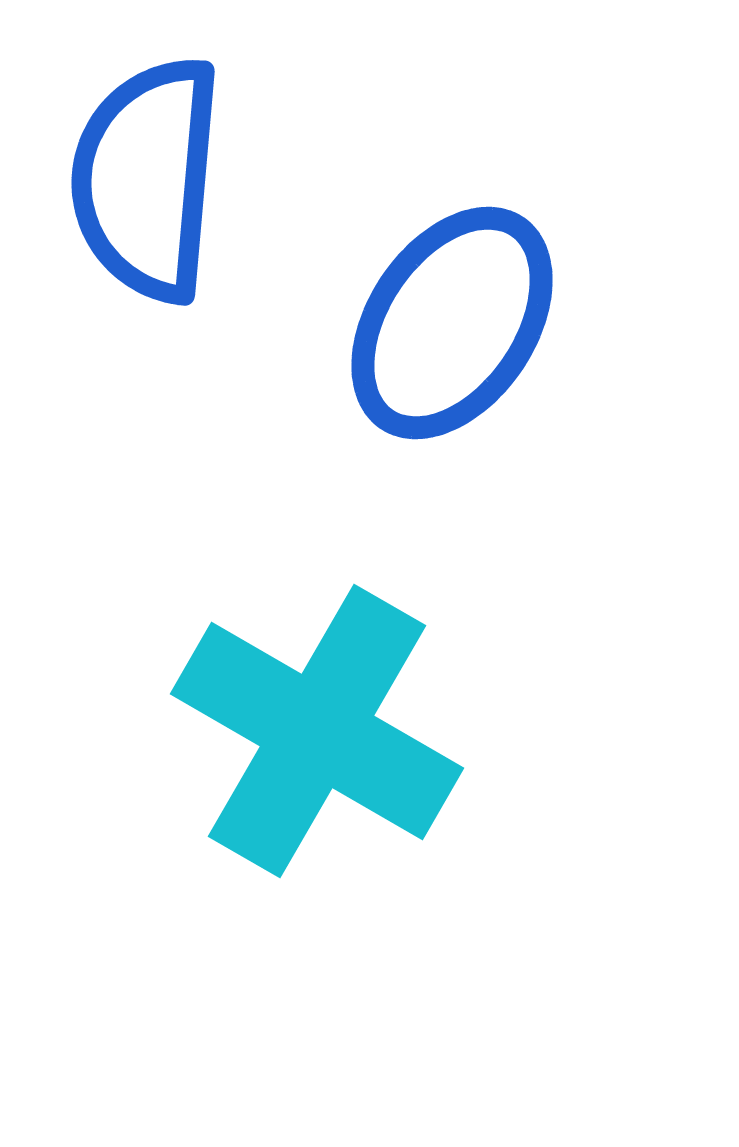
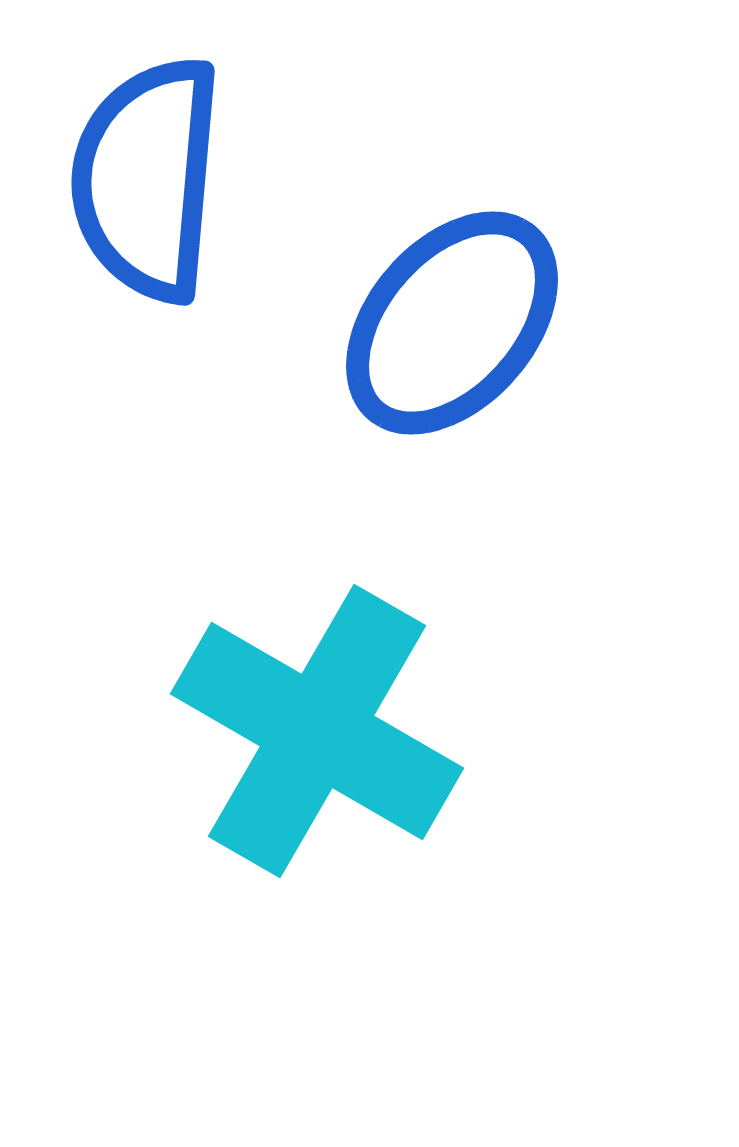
blue ellipse: rotated 7 degrees clockwise
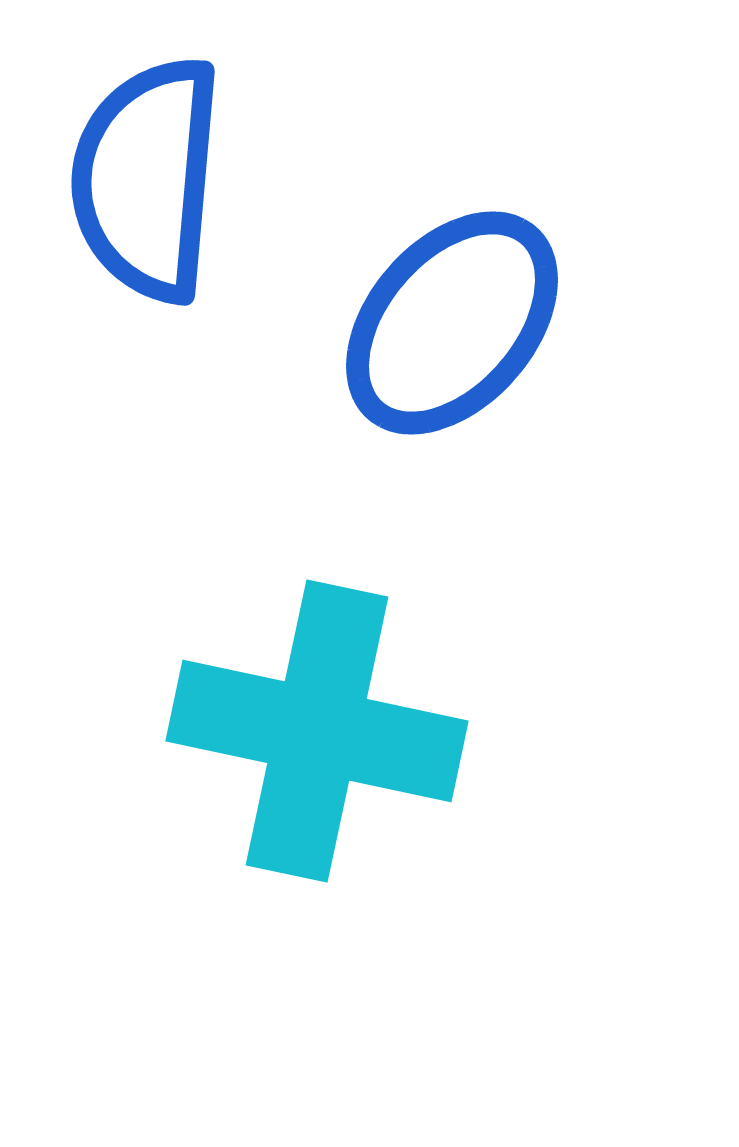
cyan cross: rotated 18 degrees counterclockwise
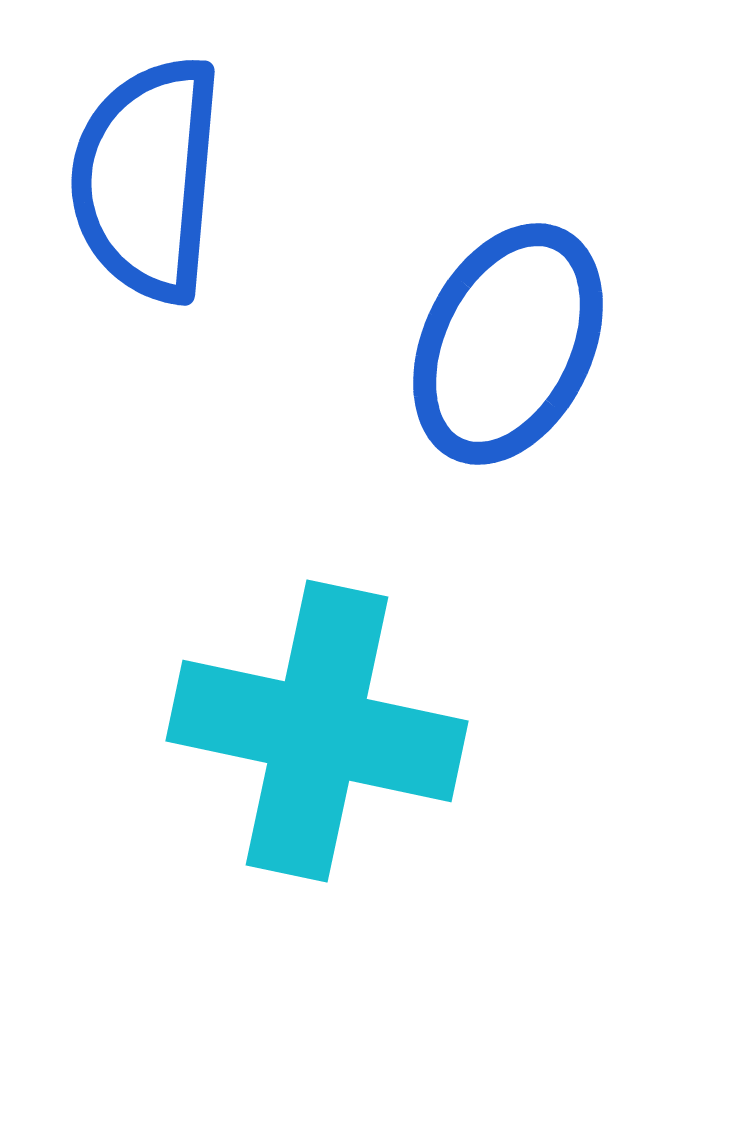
blue ellipse: moved 56 px right, 21 px down; rotated 15 degrees counterclockwise
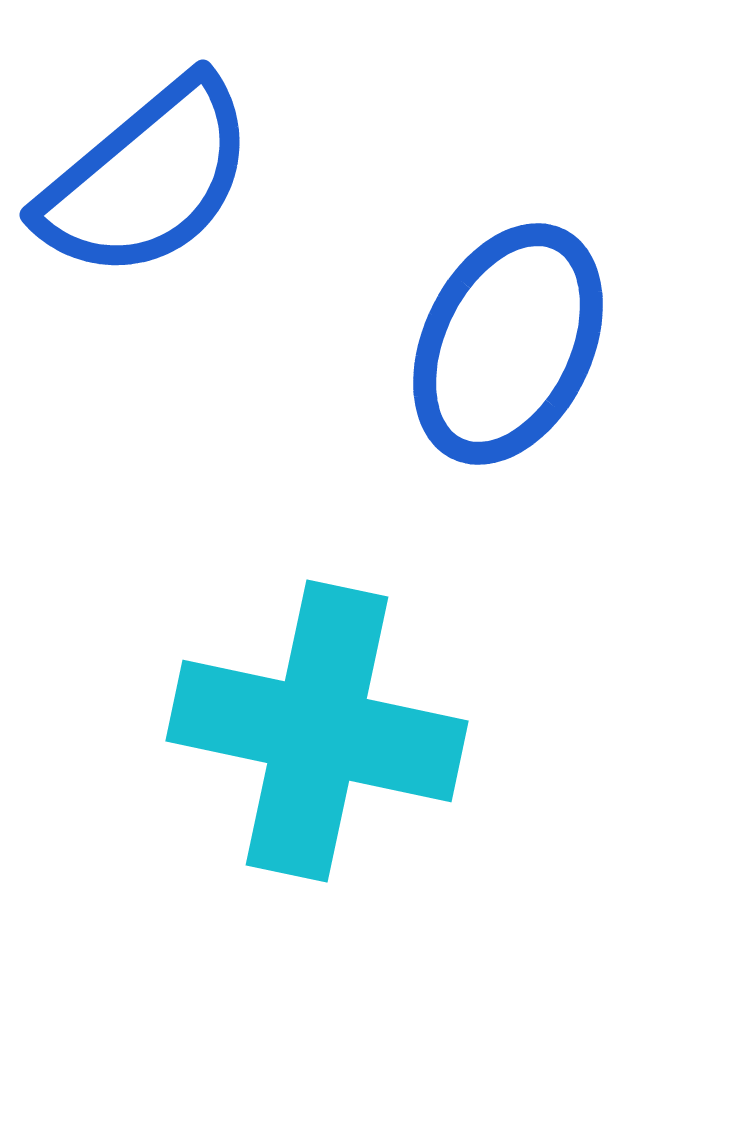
blue semicircle: rotated 135 degrees counterclockwise
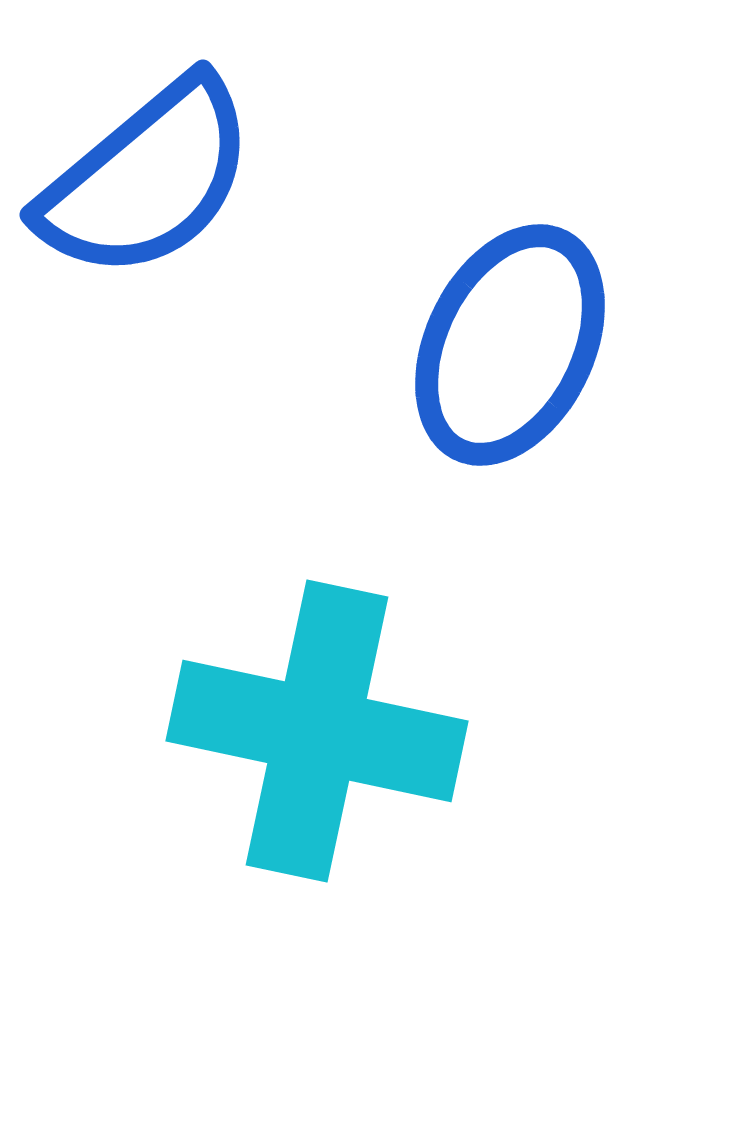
blue ellipse: moved 2 px right, 1 px down
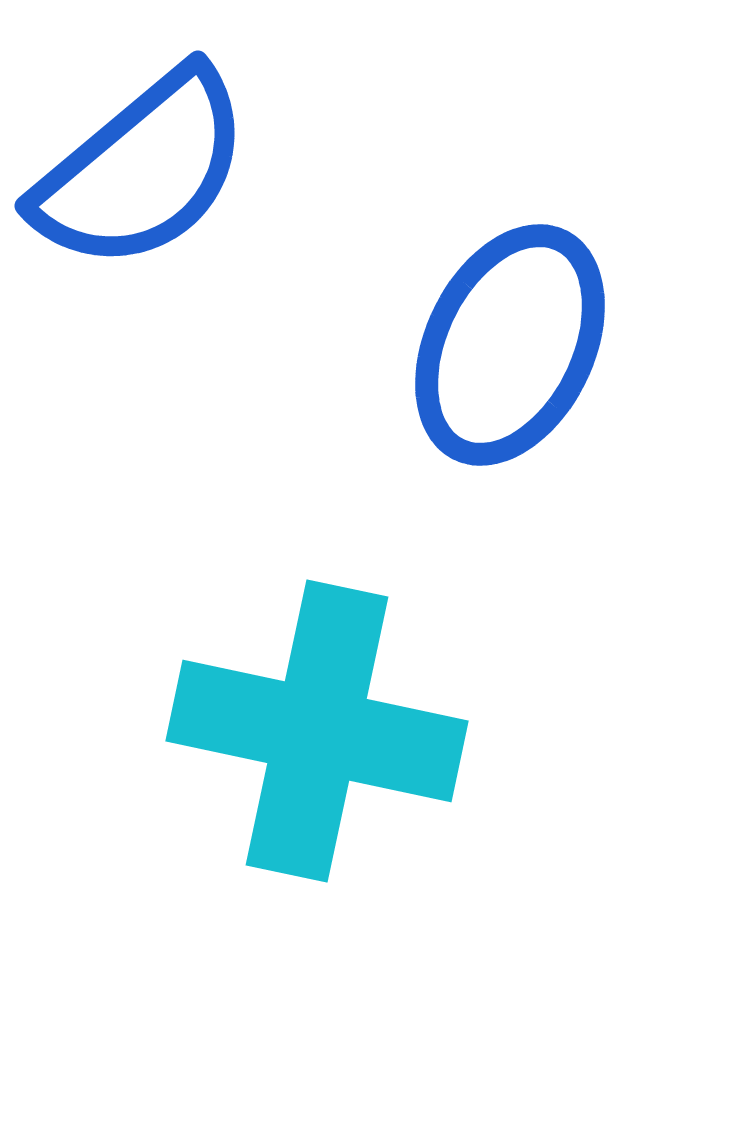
blue semicircle: moved 5 px left, 9 px up
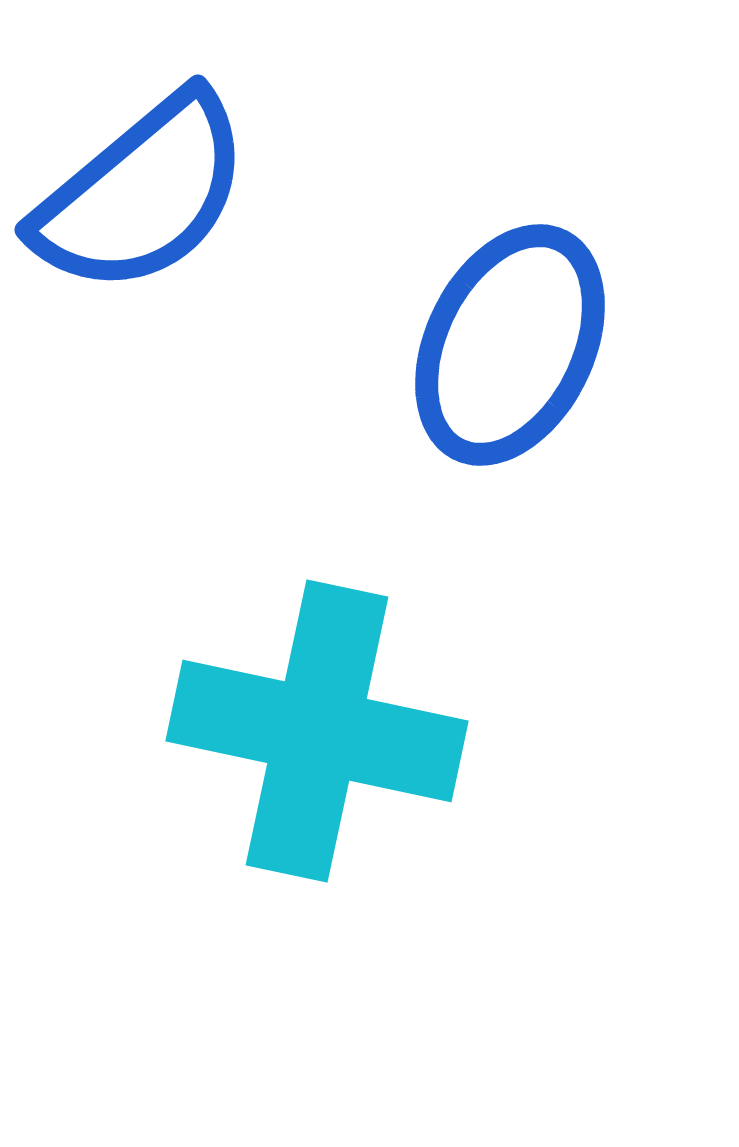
blue semicircle: moved 24 px down
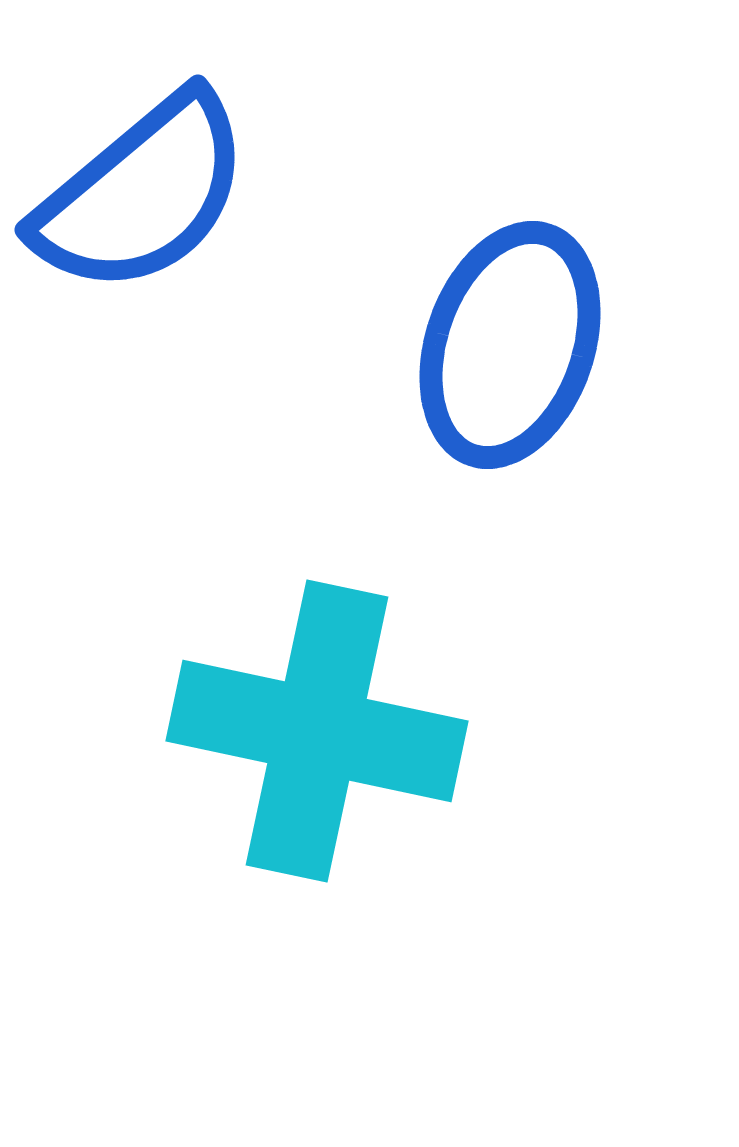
blue ellipse: rotated 7 degrees counterclockwise
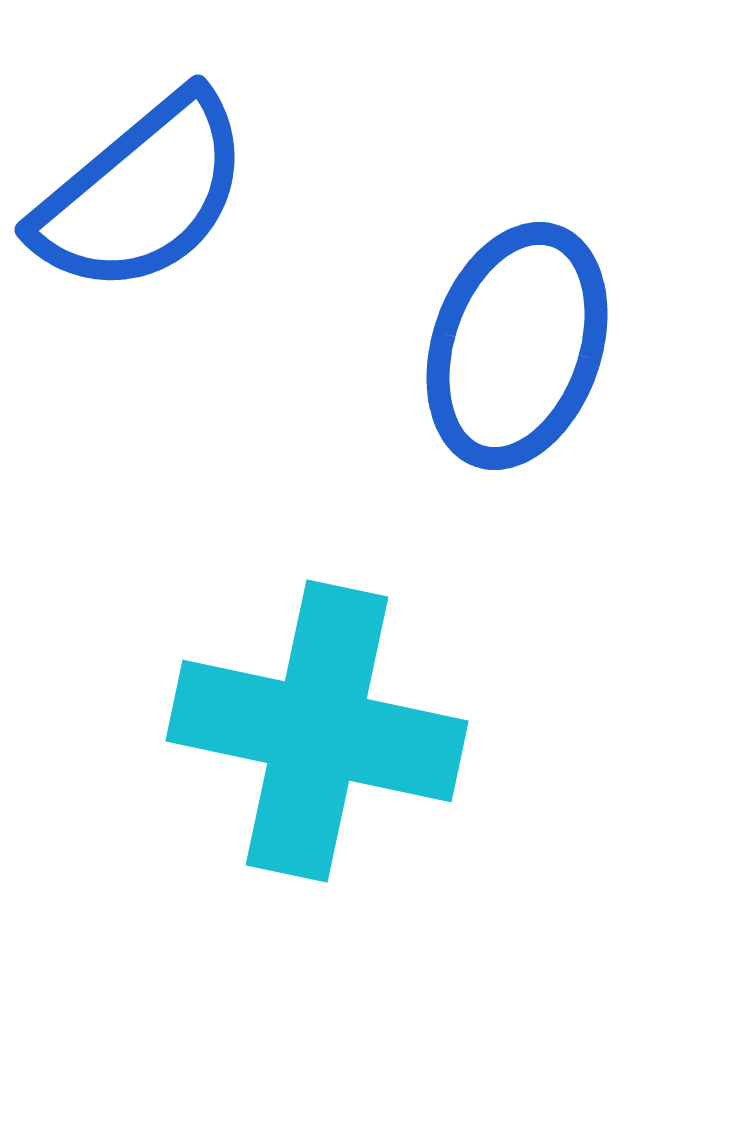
blue ellipse: moved 7 px right, 1 px down
